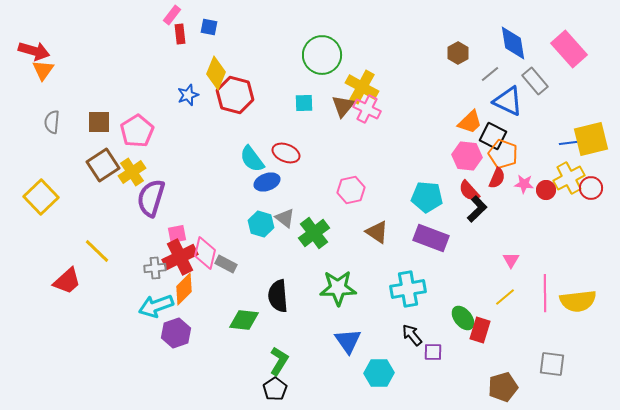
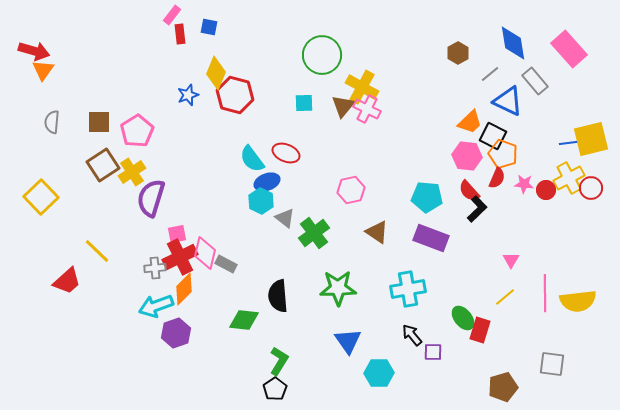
cyan hexagon at (261, 224): moved 23 px up; rotated 10 degrees clockwise
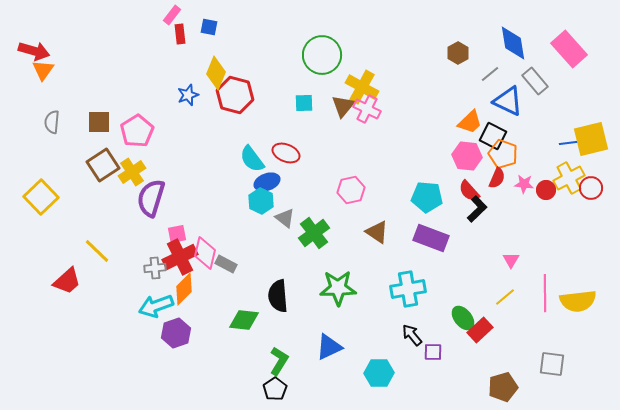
red rectangle at (480, 330): rotated 30 degrees clockwise
blue triangle at (348, 341): moved 19 px left, 6 px down; rotated 40 degrees clockwise
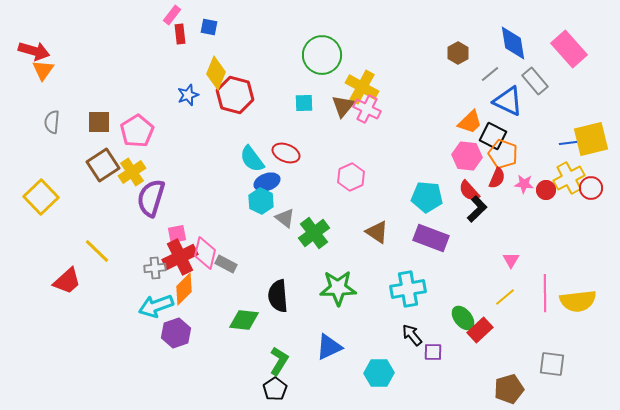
pink hexagon at (351, 190): moved 13 px up; rotated 12 degrees counterclockwise
brown pentagon at (503, 387): moved 6 px right, 2 px down
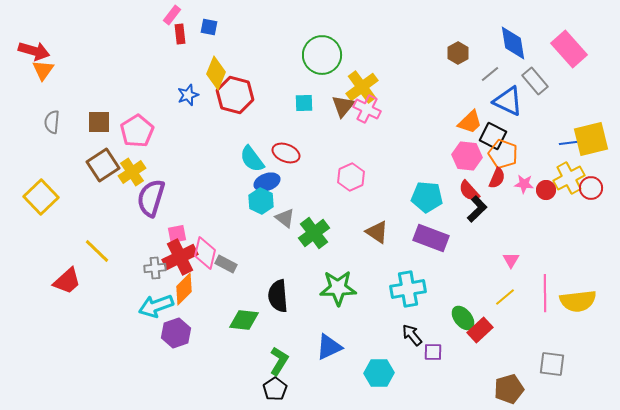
yellow cross at (362, 87): rotated 24 degrees clockwise
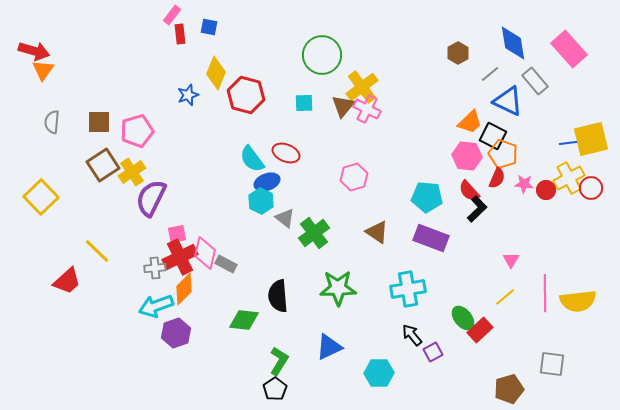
red hexagon at (235, 95): moved 11 px right
pink pentagon at (137, 131): rotated 16 degrees clockwise
pink hexagon at (351, 177): moved 3 px right; rotated 8 degrees clockwise
purple semicircle at (151, 198): rotated 9 degrees clockwise
purple square at (433, 352): rotated 30 degrees counterclockwise
